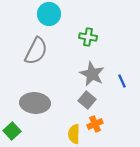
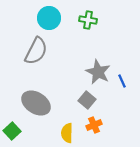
cyan circle: moved 4 px down
green cross: moved 17 px up
gray star: moved 6 px right, 2 px up
gray ellipse: moved 1 px right; rotated 28 degrees clockwise
orange cross: moved 1 px left, 1 px down
yellow semicircle: moved 7 px left, 1 px up
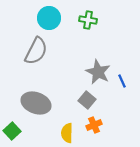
gray ellipse: rotated 12 degrees counterclockwise
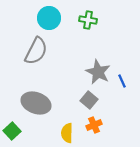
gray square: moved 2 px right
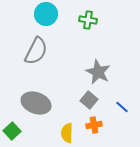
cyan circle: moved 3 px left, 4 px up
blue line: moved 26 px down; rotated 24 degrees counterclockwise
orange cross: rotated 14 degrees clockwise
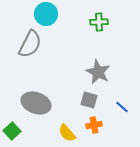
green cross: moved 11 px right, 2 px down; rotated 12 degrees counterclockwise
gray semicircle: moved 6 px left, 7 px up
gray square: rotated 24 degrees counterclockwise
yellow semicircle: rotated 42 degrees counterclockwise
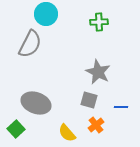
blue line: moved 1 px left; rotated 40 degrees counterclockwise
orange cross: moved 2 px right; rotated 28 degrees counterclockwise
green square: moved 4 px right, 2 px up
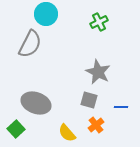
green cross: rotated 24 degrees counterclockwise
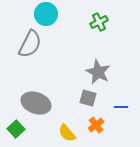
gray square: moved 1 px left, 2 px up
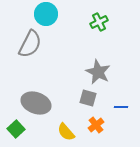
yellow semicircle: moved 1 px left, 1 px up
